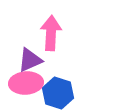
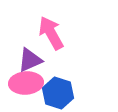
pink arrow: rotated 32 degrees counterclockwise
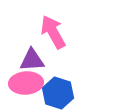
pink arrow: moved 2 px right, 1 px up
purple triangle: moved 2 px right; rotated 20 degrees clockwise
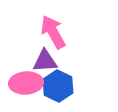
purple triangle: moved 13 px right, 1 px down
blue hexagon: moved 7 px up; rotated 8 degrees clockwise
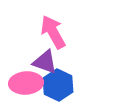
purple triangle: moved 1 px down; rotated 24 degrees clockwise
blue hexagon: moved 1 px up
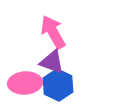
purple triangle: moved 7 px right
pink ellipse: moved 1 px left
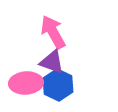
pink ellipse: moved 1 px right
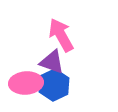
pink arrow: moved 8 px right, 3 px down
blue hexagon: moved 4 px left; rotated 8 degrees clockwise
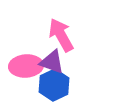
pink ellipse: moved 17 px up
